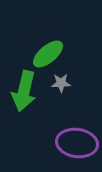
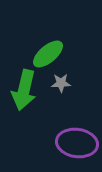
green arrow: moved 1 px up
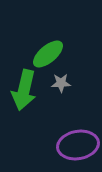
purple ellipse: moved 1 px right, 2 px down; rotated 18 degrees counterclockwise
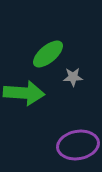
gray star: moved 12 px right, 6 px up
green arrow: moved 3 px down; rotated 99 degrees counterclockwise
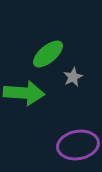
gray star: rotated 24 degrees counterclockwise
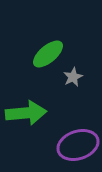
green arrow: moved 2 px right, 20 px down; rotated 9 degrees counterclockwise
purple ellipse: rotated 9 degrees counterclockwise
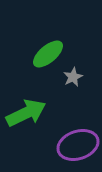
green arrow: rotated 21 degrees counterclockwise
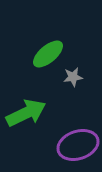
gray star: rotated 18 degrees clockwise
